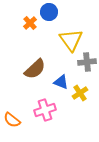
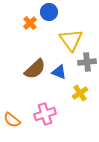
blue triangle: moved 2 px left, 10 px up
pink cross: moved 4 px down
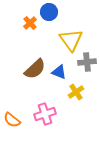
yellow cross: moved 4 px left, 1 px up
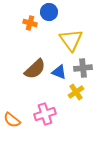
orange cross: rotated 32 degrees counterclockwise
gray cross: moved 4 px left, 6 px down
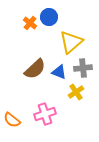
blue circle: moved 5 px down
orange cross: rotated 24 degrees clockwise
yellow triangle: moved 2 px down; rotated 25 degrees clockwise
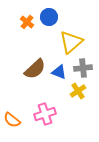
orange cross: moved 3 px left, 1 px up
yellow cross: moved 2 px right, 1 px up
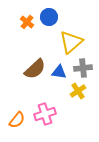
blue triangle: rotated 14 degrees counterclockwise
orange semicircle: moved 5 px right; rotated 90 degrees counterclockwise
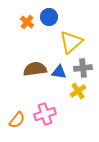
brown semicircle: rotated 145 degrees counterclockwise
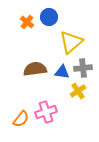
blue triangle: moved 3 px right
pink cross: moved 1 px right, 2 px up
orange semicircle: moved 4 px right, 1 px up
